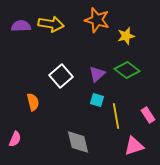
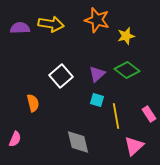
purple semicircle: moved 1 px left, 2 px down
orange semicircle: moved 1 px down
pink rectangle: moved 1 px right, 1 px up
pink triangle: rotated 25 degrees counterclockwise
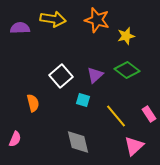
yellow arrow: moved 2 px right, 5 px up
purple triangle: moved 2 px left, 1 px down
cyan square: moved 14 px left
yellow line: rotated 30 degrees counterclockwise
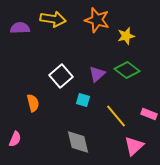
purple triangle: moved 2 px right, 1 px up
pink rectangle: rotated 35 degrees counterclockwise
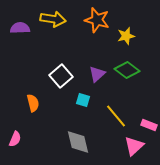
pink rectangle: moved 11 px down
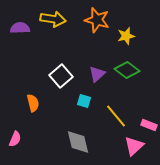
cyan square: moved 1 px right, 1 px down
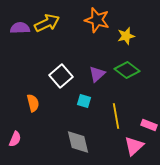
yellow arrow: moved 6 px left, 4 px down; rotated 35 degrees counterclockwise
yellow line: rotated 30 degrees clockwise
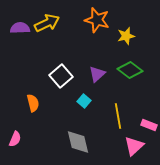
green diamond: moved 3 px right
cyan square: rotated 24 degrees clockwise
yellow line: moved 2 px right
